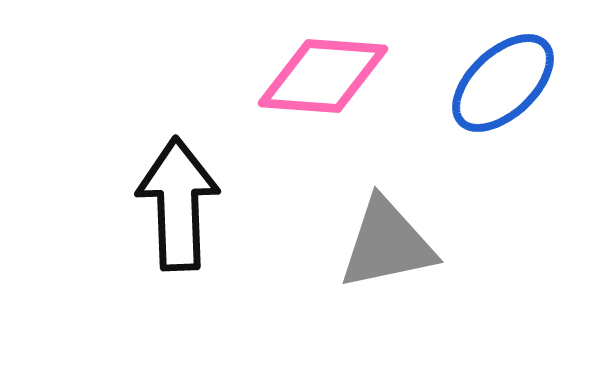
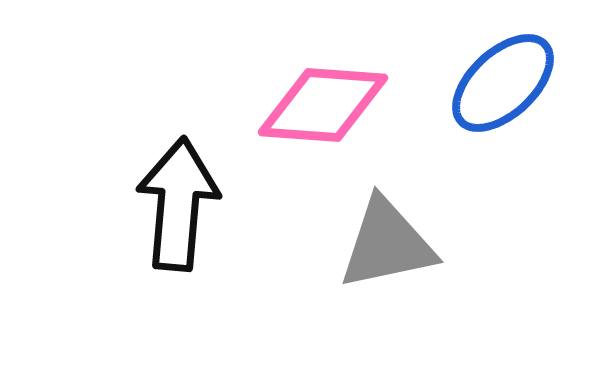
pink diamond: moved 29 px down
black arrow: rotated 7 degrees clockwise
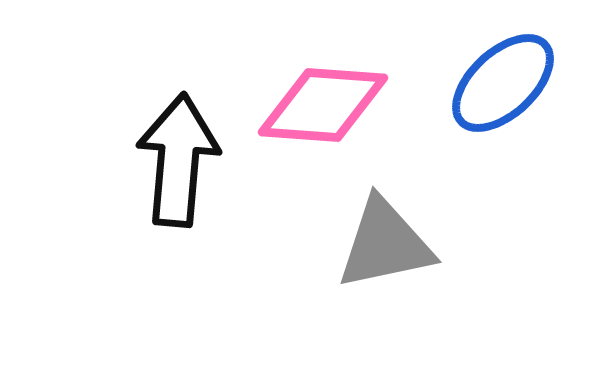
black arrow: moved 44 px up
gray triangle: moved 2 px left
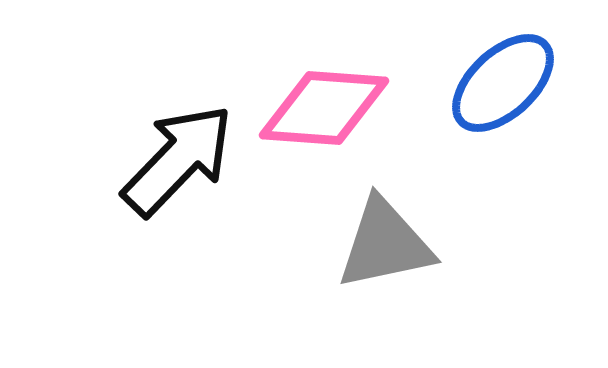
pink diamond: moved 1 px right, 3 px down
black arrow: rotated 39 degrees clockwise
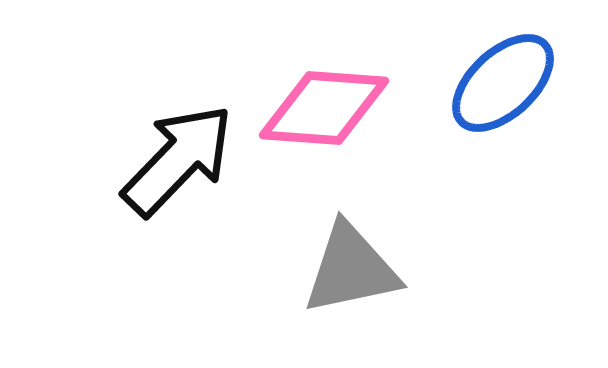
gray triangle: moved 34 px left, 25 px down
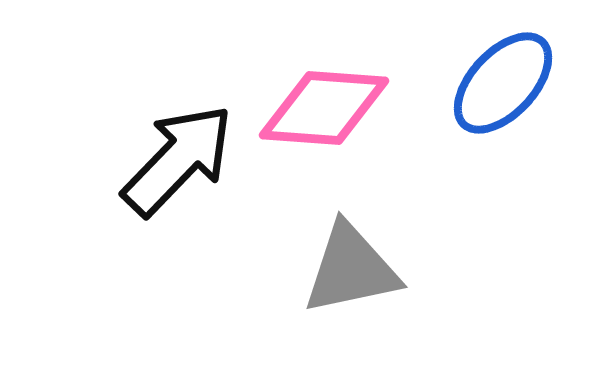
blue ellipse: rotated 4 degrees counterclockwise
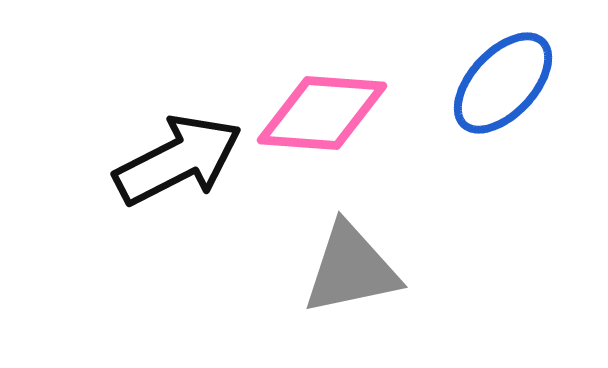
pink diamond: moved 2 px left, 5 px down
black arrow: rotated 19 degrees clockwise
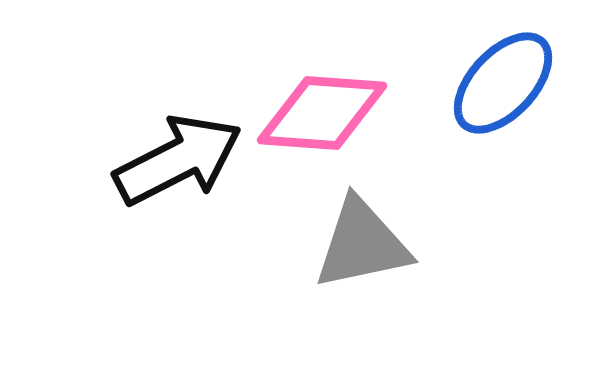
gray triangle: moved 11 px right, 25 px up
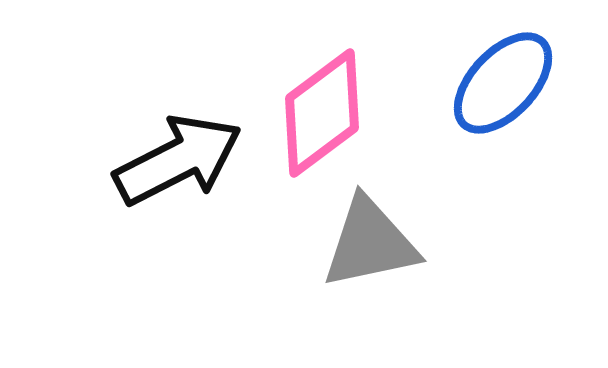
pink diamond: rotated 41 degrees counterclockwise
gray triangle: moved 8 px right, 1 px up
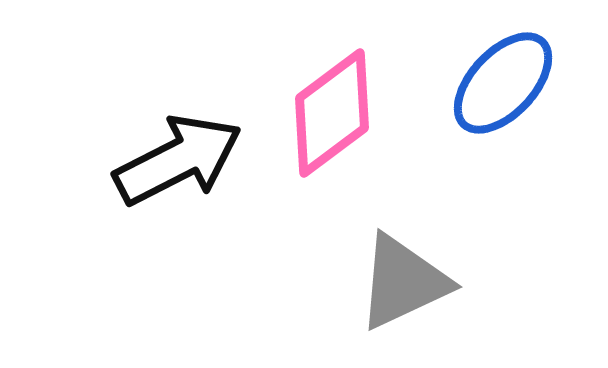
pink diamond: moved 10 px right
gray triangle: moved 33 px right, 39 px down; rotated 13 degrees counterclockwise
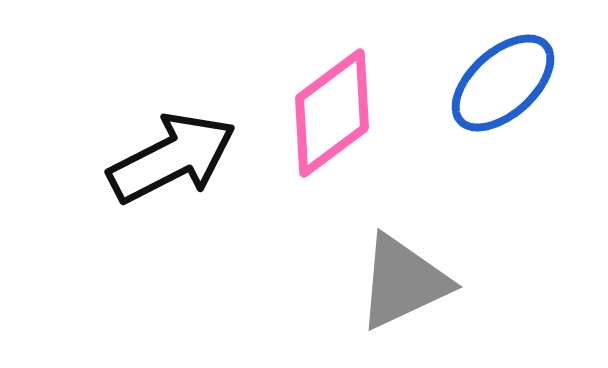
blue ellipse: rotated 5 degrees clockwise
black arrow: moved 6 px left, 2 px up
